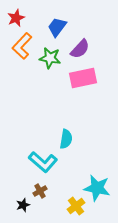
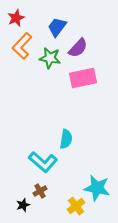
purple semicircle: moved 2 px left, 1 px up
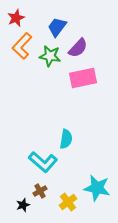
green star: moved 2 px up
yellow cross: moved 8 px left, 4 px up
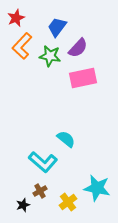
cyan semicircle: rotated 60 degrees counterclockwise
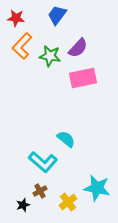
red star: rotated 30 degrees clockwise
blue trapezoid: moved 12 px up
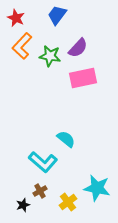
red star: rotated 18 degrees clockwise
